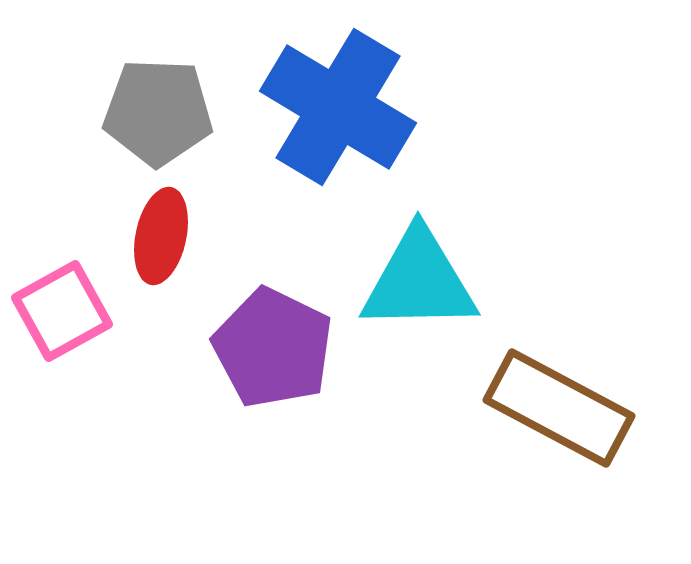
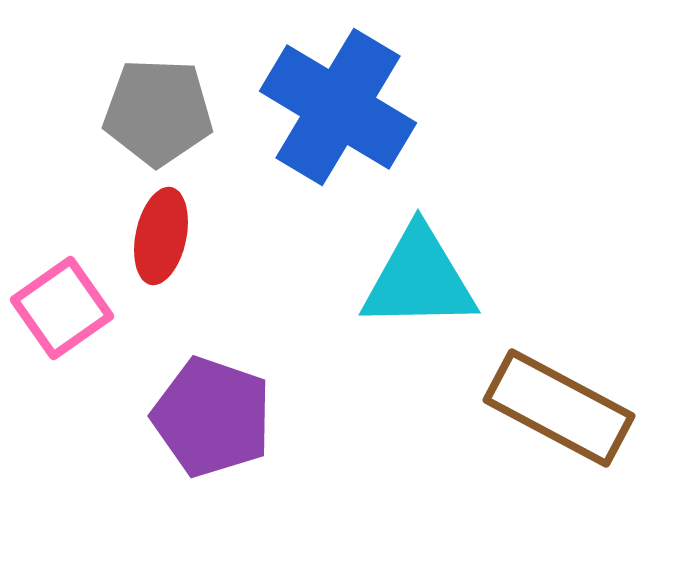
cyan triangle: moved 2 px up
pink square: moved 3 px up; rotated 6 degrees counterclockwise
purple pentagon: moved 61 px left, 69 px down; rotated 7 degrees counterclockwise
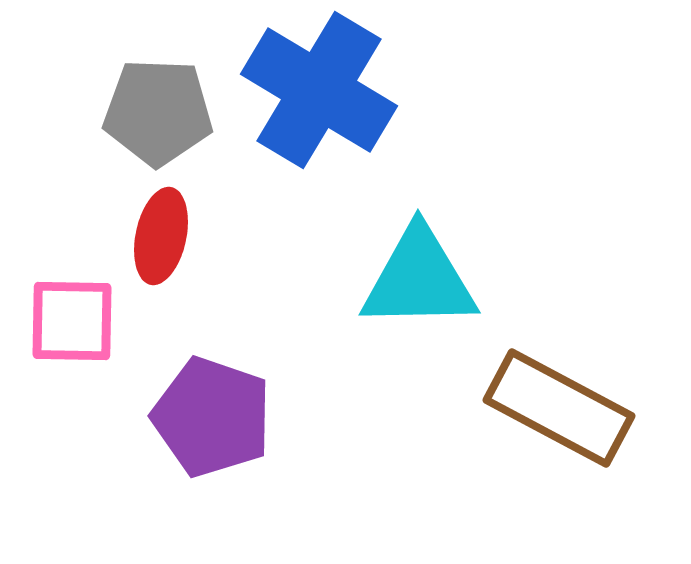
blue cross: moved 19 px left, 17 px up
pink square: moved 10 px right, 13 px down; rotated 36 degrees clockwise
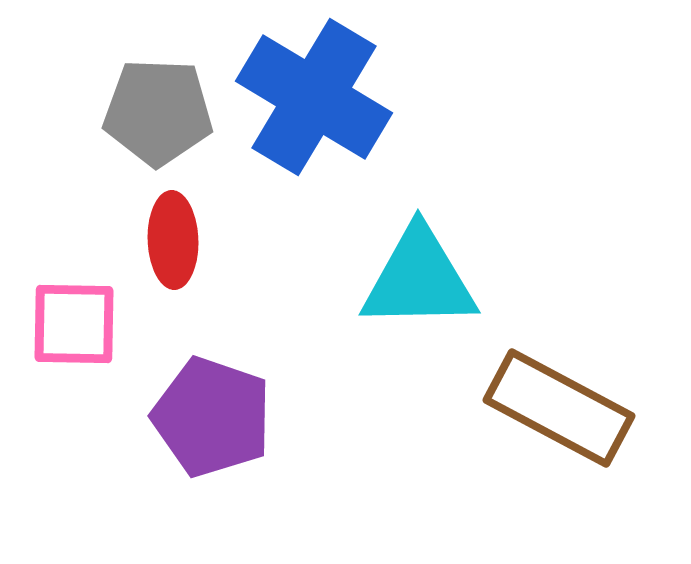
blue cross: moved 5 px left, 7 px down
red ellipse: moved 12 px right, 4 px down; rotated 14 degrees counterclockwise
pink square: moved 2 px right, 3 px down
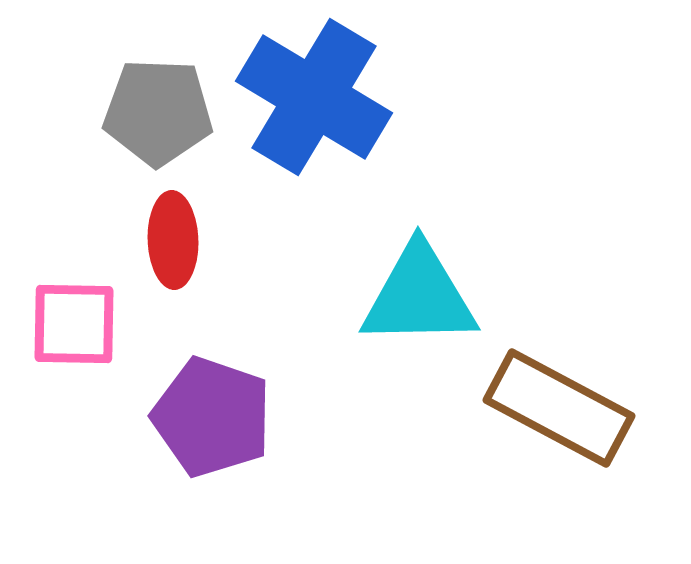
cyan triangle: moved 17 px down
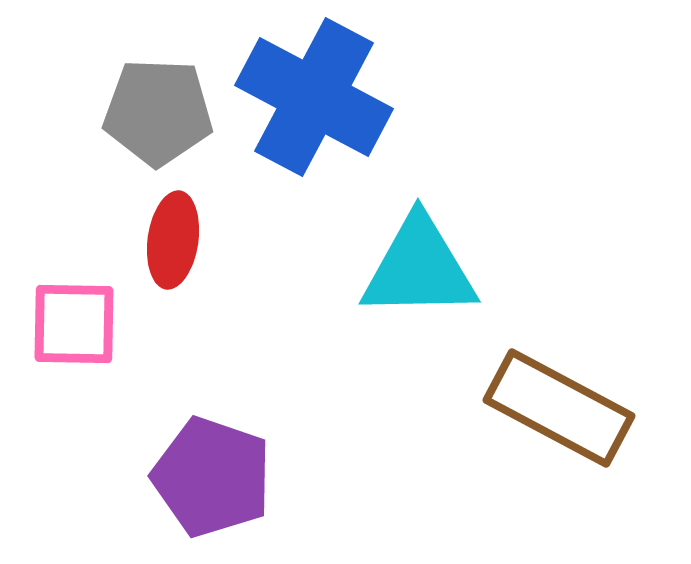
blue cross: rotated 3 degrees counterclockwise
red ellipse: rotated 10 degrees clockwise
cyan triangle: moved 28 px up
purple pentagon: moved 60 px down
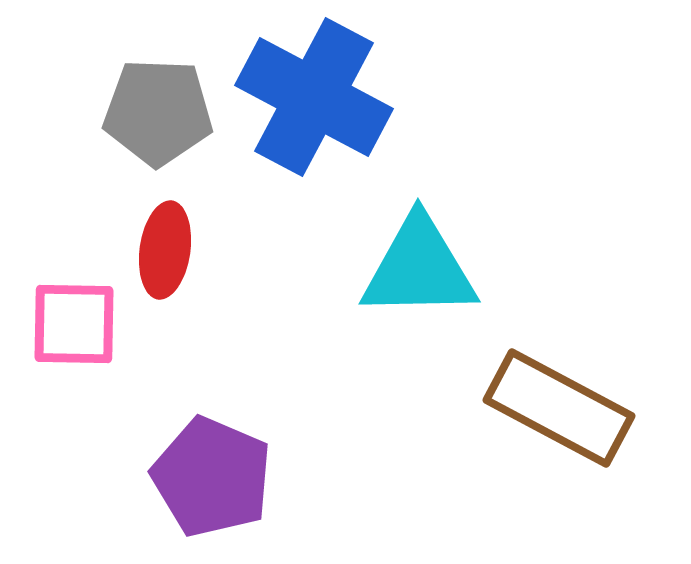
red ellipse: moved 8 px left, 10 px down
purple pentagon: rotated 4 degrees clockwise
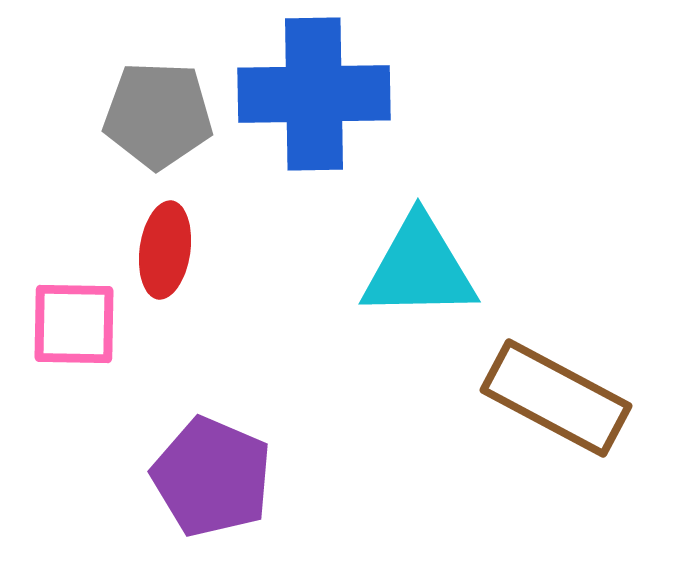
blue cross: moved 3 px up; rotated 29 degrees counterclockwise
gray pentagon: moved 3 px down
brown rectangle: moved 3 px left, 10 px up
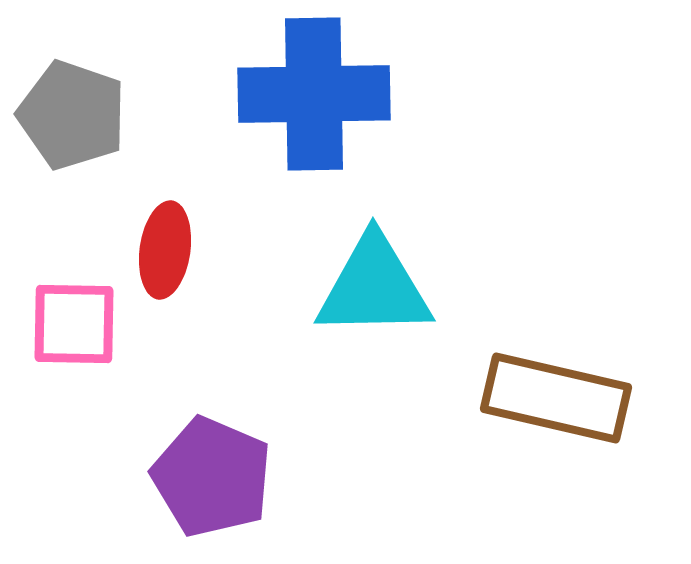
gray pentagon: moved 86 px left; rotated 17 degrees clockwise
cyan triangle: moved 45 px left, 19 px down
brown rectangle: rotated 15 degrees counterclockwise
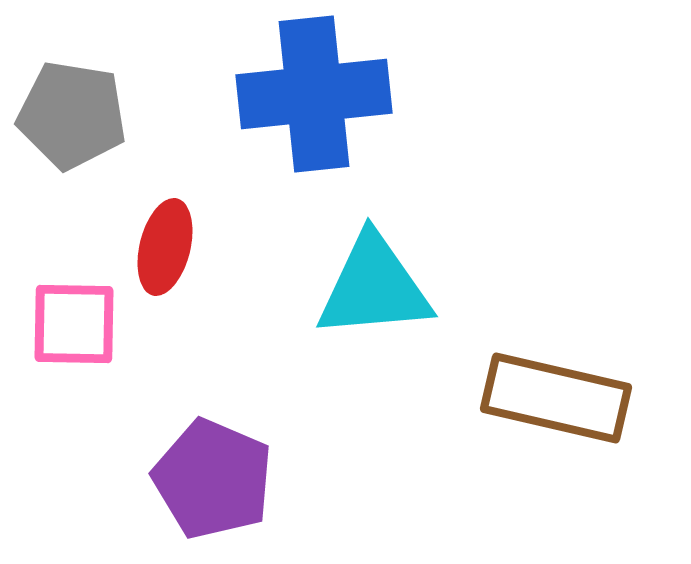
blue cross: rotated 5 degrees counterclockwise
gray pentagon: rotated 10 degrees counterclockwise
red ellipse: moved 3 px up; rotated 6 degrees clockwise
cyan triangle: rotated 4 degrees counterclockwise
purple pentagon: moved 1 px right, 2 px down
